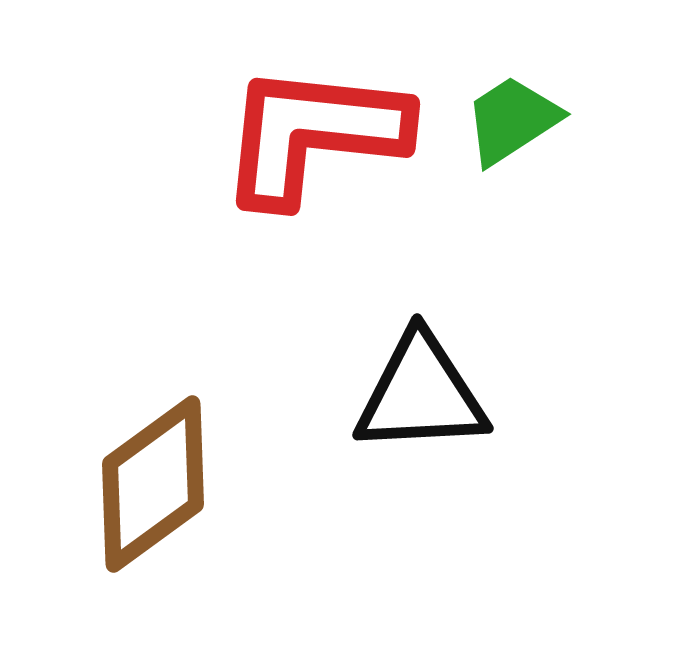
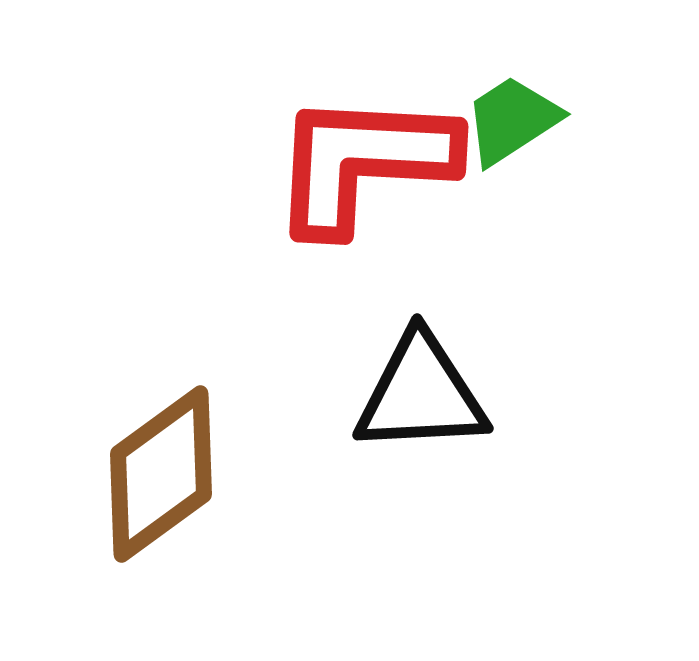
red L-shape: moved 50 px right, 28 px down; rotated 3 degrees counterclockwise
brown diamond: moved 8 px right, 10 px up
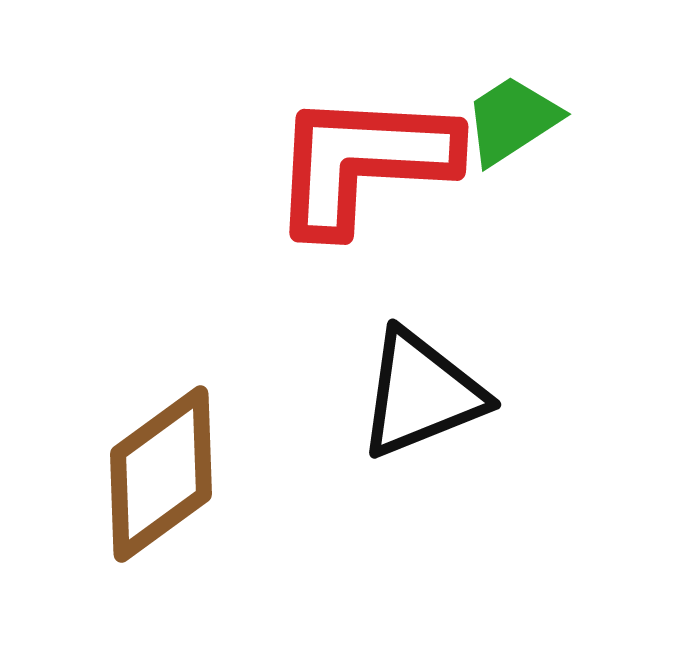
black triangle: rotated 19 degrees counterclockwise
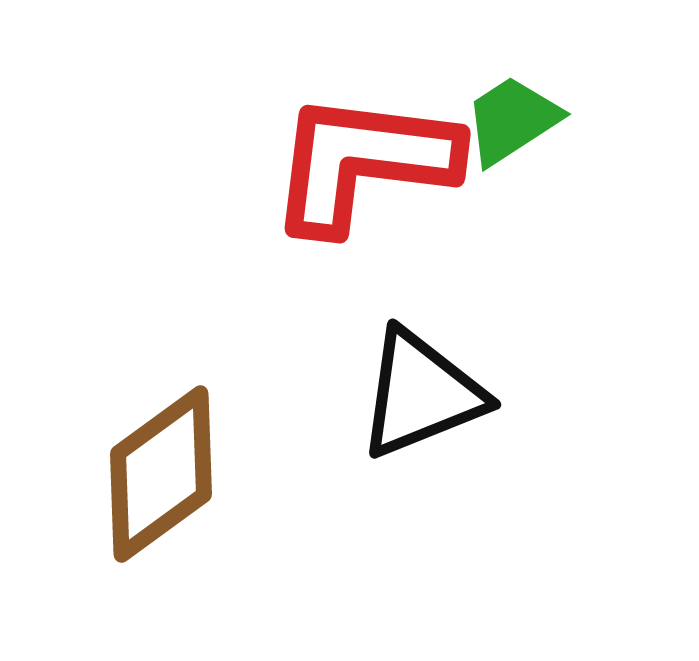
red L-shape: rotated 4 degrees clockwise
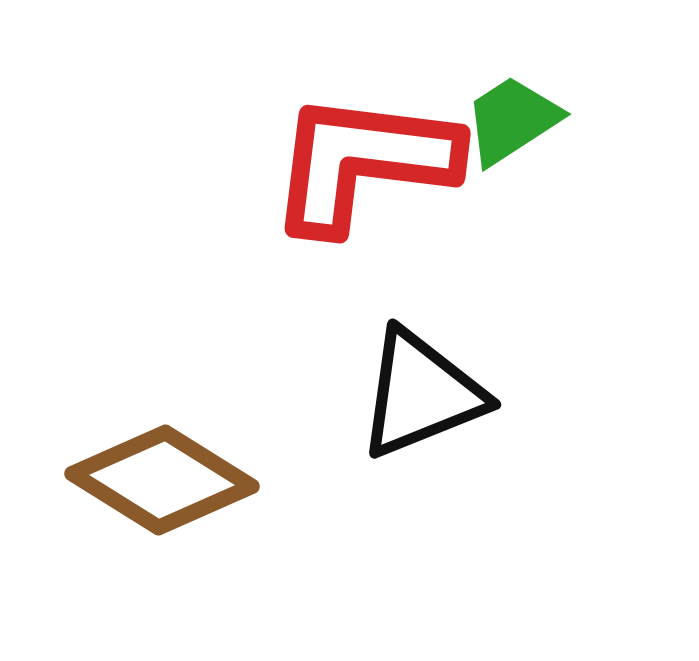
brown diamond: moved 1 px right, 6 px down; rotated 68 degrees clockwise
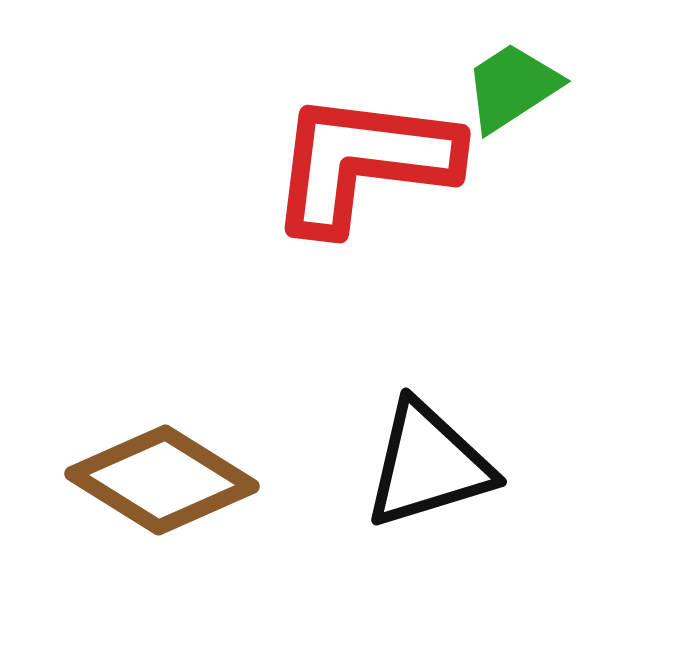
green trapezoid: moved 33 px up
black triangle: moved 7 px right, 71 px down; rotated 5 degrees clockwise
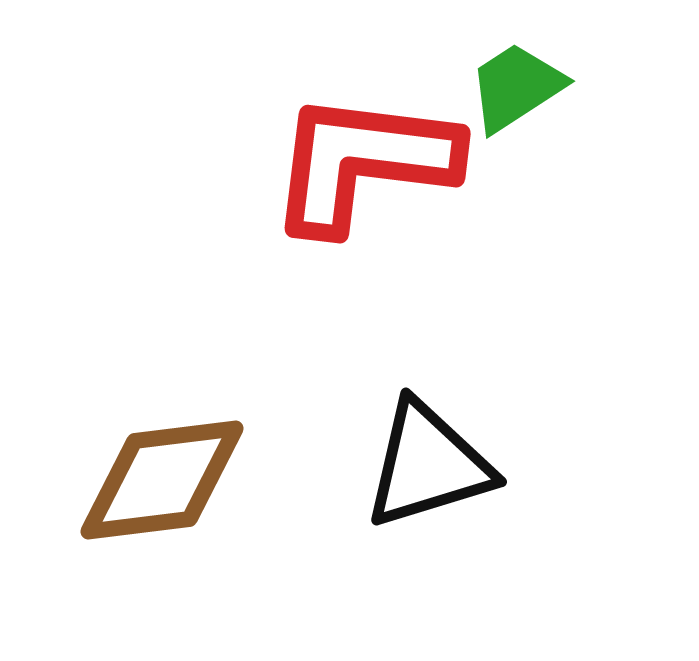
green trapezoid: moved 4 px right
brown diamond: rotated 39 degrees counterclockwise
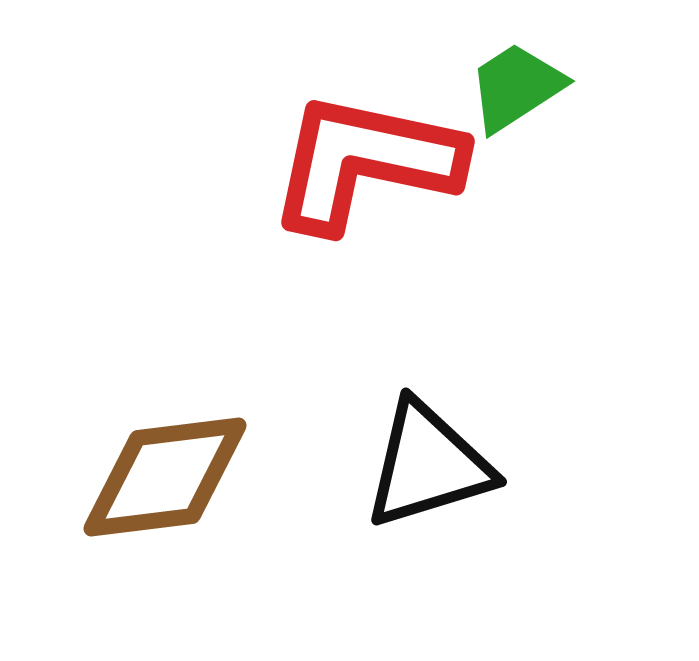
red L-shape: moved 2 px right; rotated 5 degrees clockwise
brown diamond: moved 3 px right, 3 px up
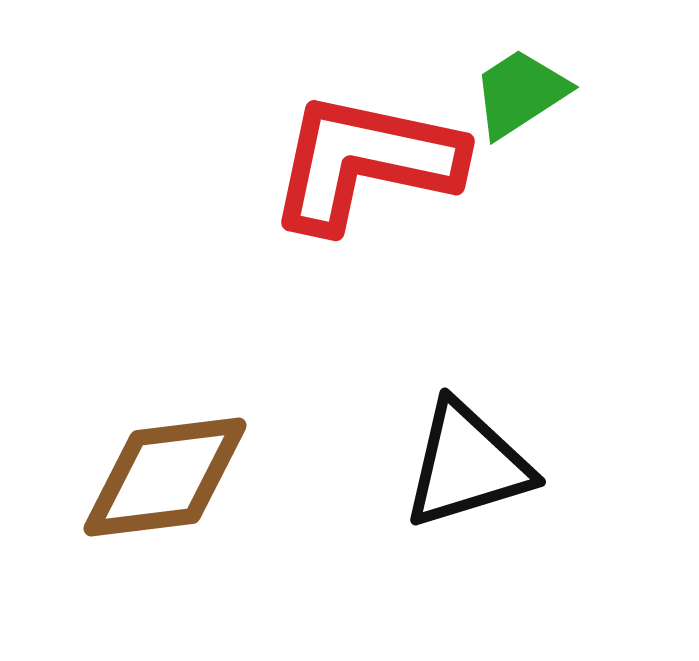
green trapezoid: moved 4 px right, 6 px down
black triangle: moved 39 px right
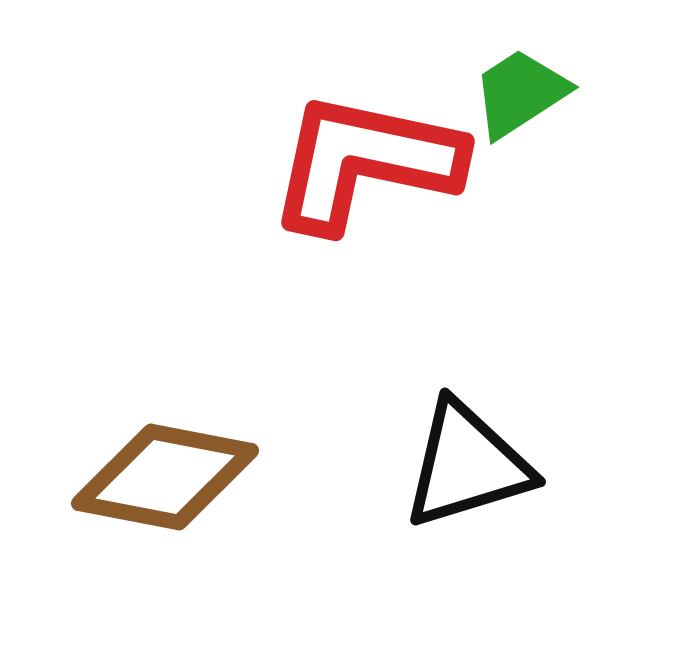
brown diamond: rotated 18 degrees clockwise
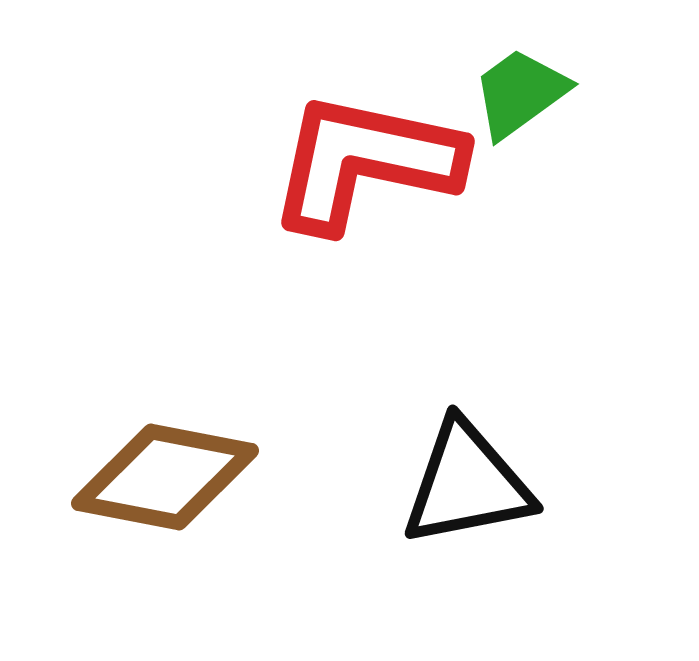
green trapezoid: rotated 3 degrees counterclockwise
black triangle: moved 19 px down; rotated 6 degrees clockwise
